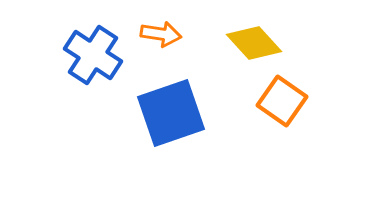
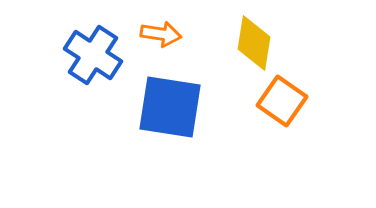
yellow diamond: rotated 52 degrees clockwise
blue square: moved 1 px left, 6 px up; rotated 28 degrees clockwise
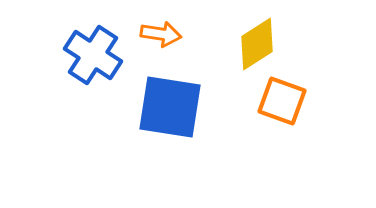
yellow diamond: moved 3 px right, 1 px down; rotated 48 degrees clockwise
orange square: rotated 15 degrees counterclockwise
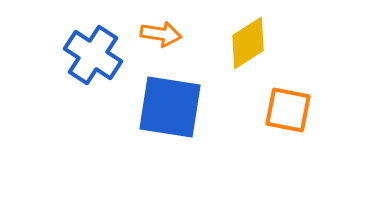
yellow diamond: moved 9 px left, 1 px up
orange square: moved 6 px right, 9 px down; rotated 9 degrees counterclockwise
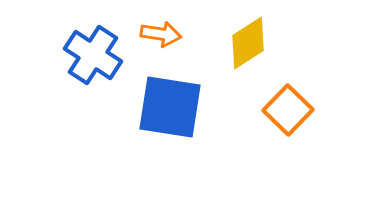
orange square: rotated 33 degrees clockwise
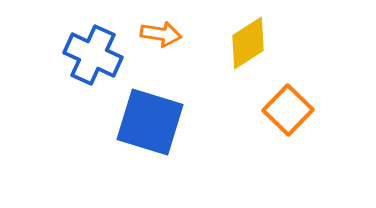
blue cross: rotated 8 degrees counterclockwise
blue square: moved 20 px left, 15 px down; rotated 8 degrees clockwise
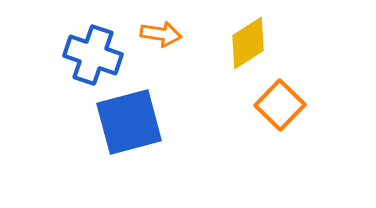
blue cross: rotated 6 degrees counterclockwise
orange square: moved 8 px left, 5 px up
blue square: moved 21 px left; rotated 32 degrees counterclockwise
